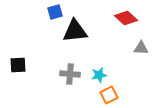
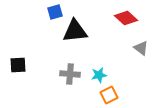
gray triangle: rotated 35 degrees clockwise
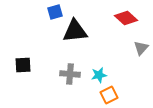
gray triangle: rotated 35 degrees clockwise
black square: moved 5 px right
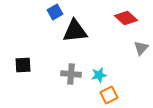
blue square: rotated 14 degrees counterclockwise
gray cross: moved 1 px right
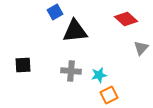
red diamond: moved 1 px down
gray cross: moved 3 px up
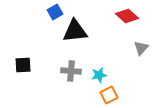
red diamond: moved 1 px right, 3 px up
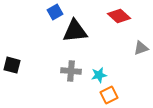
red diamond: moved 8 px left
gray triangle: rotated 28 degrees clockwise
black square: moved 11 px left; rotated 18 degrees clockwise
